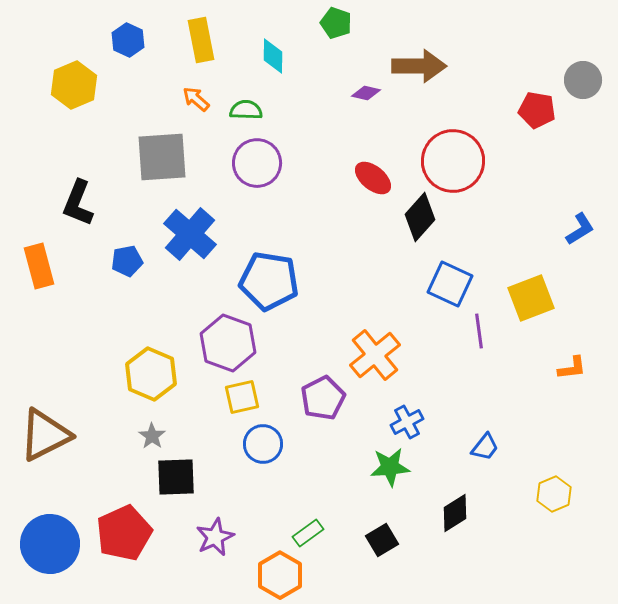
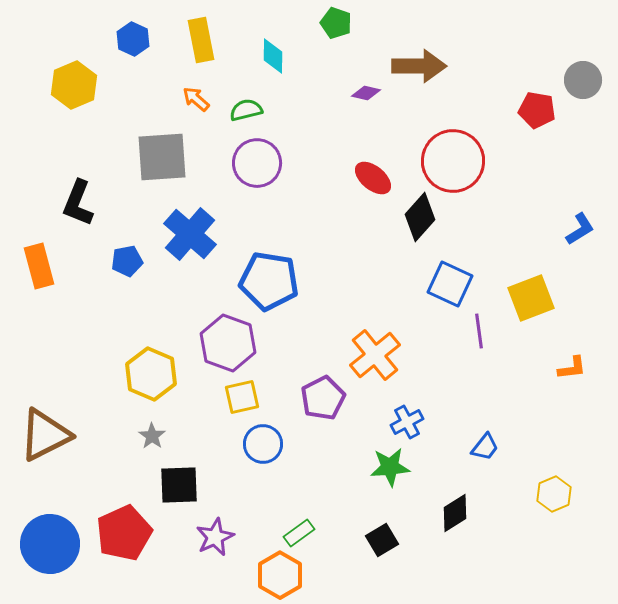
blue hexagon at (128, 40): moved 5 px right, 1 px up
green semicircle at (246, 110): rotated 16 degrees counterclockwise
black square at (176, 477): moved 3 px right, 8 px down
green rectangle at (308, 533): moved 9 px left
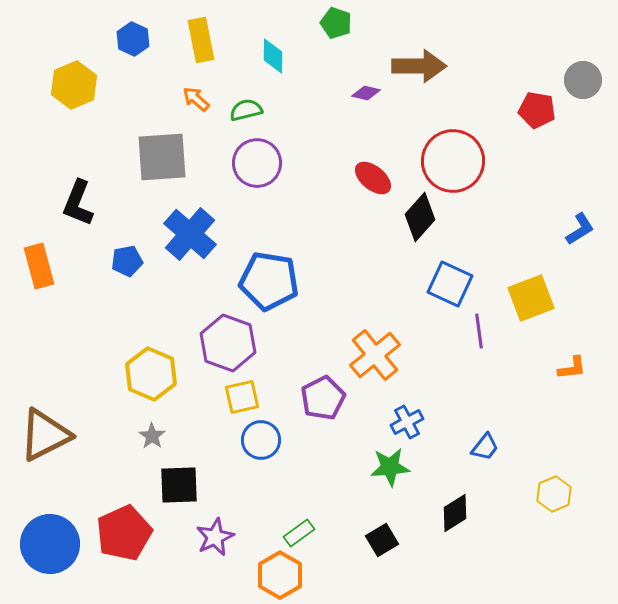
blue circle at (263, 444): moved 2 px left, 4 px up
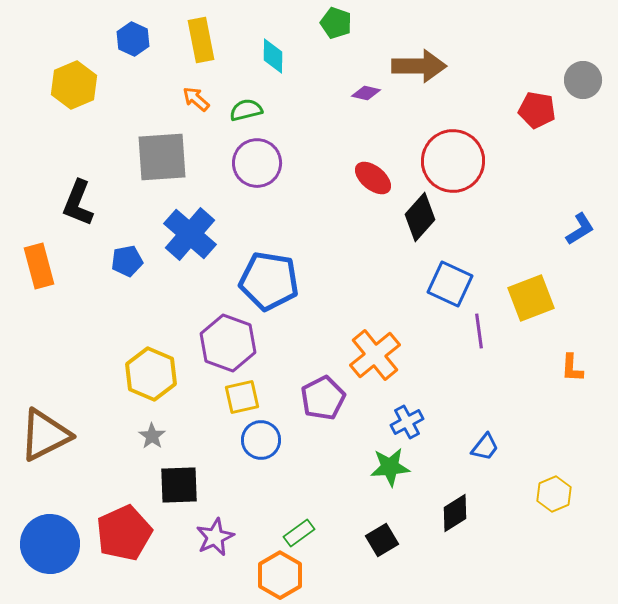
orange L-shape at (572, 368): rotated 100 degrees clockwise
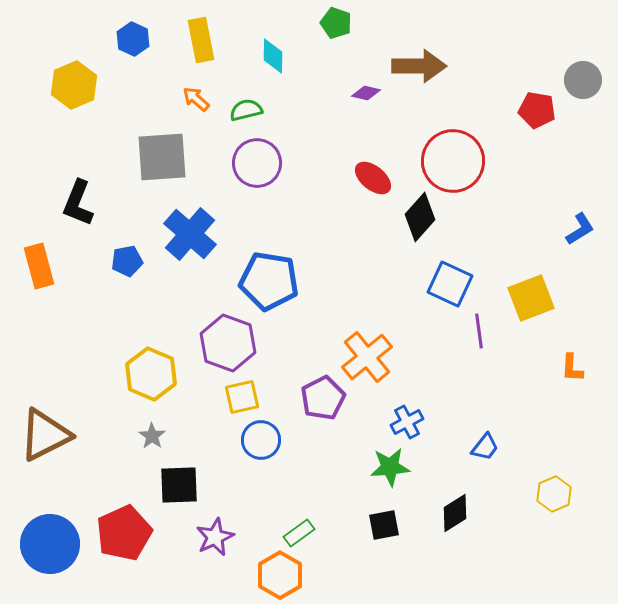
orange cross at (375, 355): moved 8 px left, 2 px down
black square at (382, 540): moved 2 px right, 15 px up; rotated 20 degrees clockwise
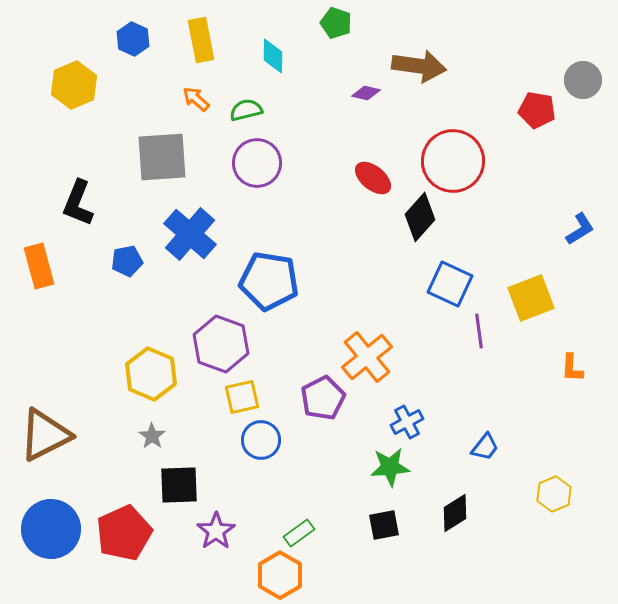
brown arrow at (419, 66): rotated 8 degrees clockwise
purple hexagon at (228, 343): moved 7 px left, 1 px down
purple star at (215, 537): moved 1 px right, 6 px up; rotated 9 degrees counterclockwise
blue circle at (50, 544): moved 1 px right, 15 px up
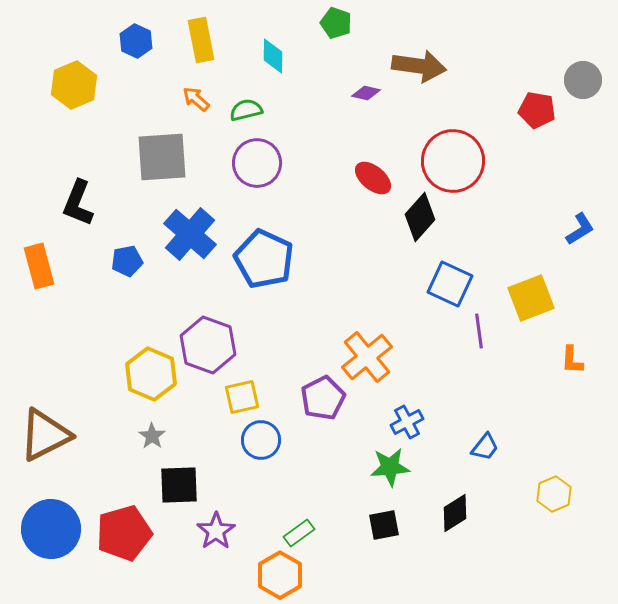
blue hexagon at (133, 39): moved 3 px right, 2 px down
blue pentagon at (269, 281): moved 5 px left, 22 px up; rotated 16 degrees clockwise
purple hexagon at (221, 344): moved 13 px left, 1 px down
orange L-shape at (572, 368): moved 8 px up
red pentagon at (124, 533): rotated 8 degrees clockwise
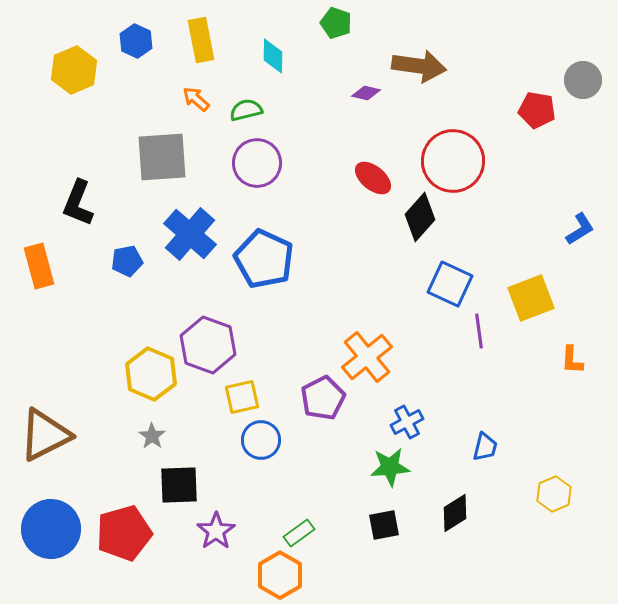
yellow hexagon at (74, 85): moved 15 px up
blue trapezoid at (485, 447): rotated 24 degrees counterclockwise
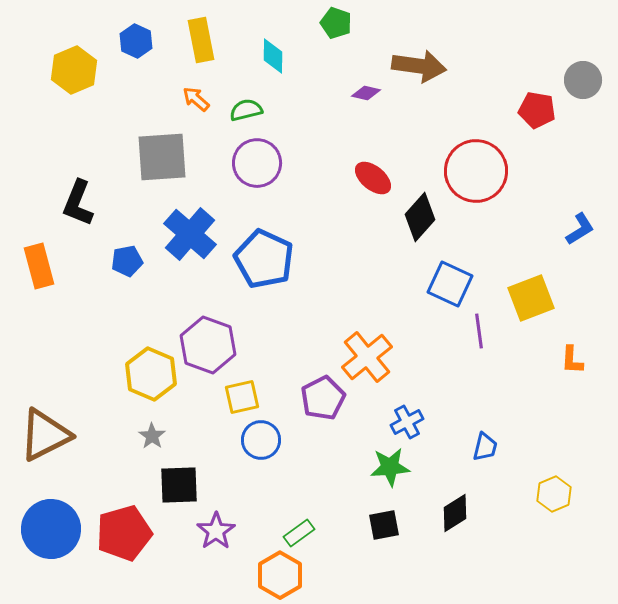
red circle at (453, 161): moved 23 px right, 10 px down
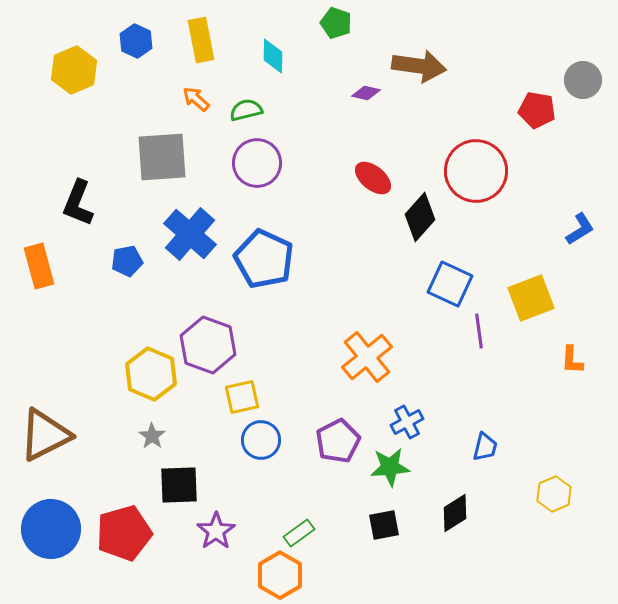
purple pentagon at (323, 398): moved 15 px right, 43 px down
